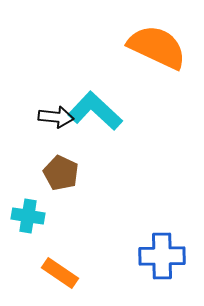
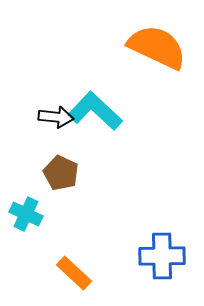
cyan cross: moved 2 px left, 2 px up; rotated 16 degrees clockwise
orange rectangle: moved 14 px right; rotated 9 degrees clockwise
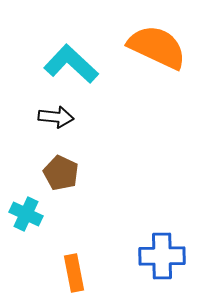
cyan L-shape: moved 24 px left, 47 px up
orange rectangle: rotated 36 degrees clockwise
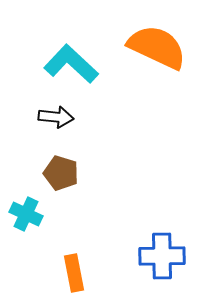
brown pentagon: rotated 8 degrees counterclockwise
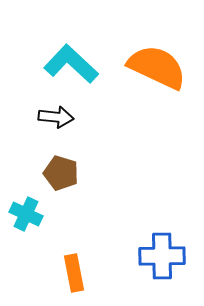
orange semicircle: moved 20 px down
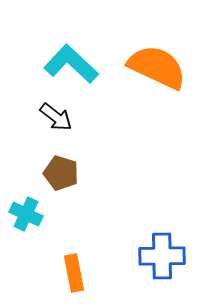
black arrow: rotated 32 degrees clockwise
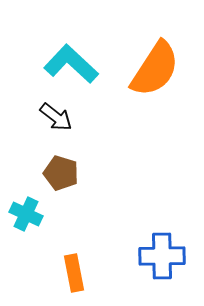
orange semicircle: moved 2 px left, 2 px down; rotated 98 degrees clockwise
